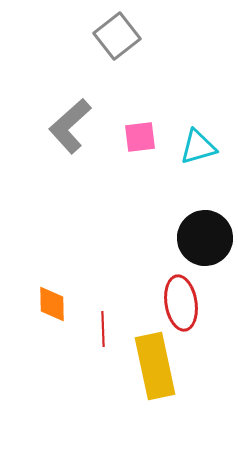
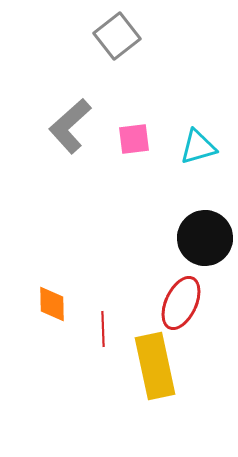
pink square: moved 6 px left, 2 px down
red ellipse: rotated 34 degrees clockwise
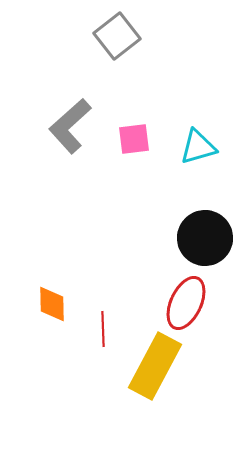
red ellipse: moved 5 px right
yellow rectangle: rotated 40 degrees clockwise
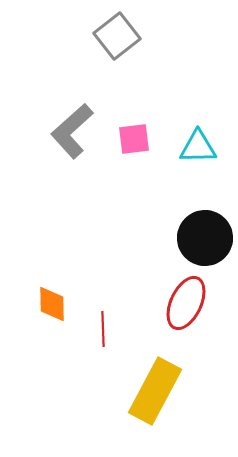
gray L-shape: moved 2 px right, 5 px down
cyan triangle: rotated 15 degrees clockwise
yellow rectangle: moved 25 px down
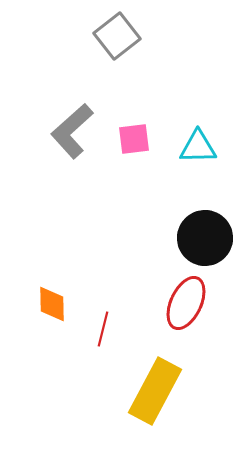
red line: rotated 16 degrees clockwise
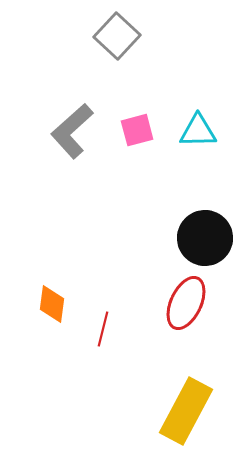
gray square: rotated 9 degrees counterclockwise
pink square: moved 3 px right, 9 px up; rotated 8 degrees counterclockwise
cyan triangle: moved 16 px up
orange diamond: rotated 9 degrees clockwise
yellow rectangle: moved 31 px right, 20 px down
